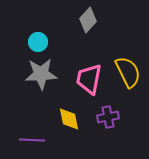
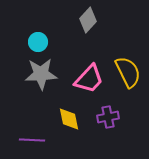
pink trapezoid: rotated 148 degrees counterclockwise
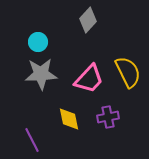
purple line: rotated 60 degrees clockwise
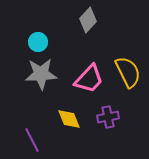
yellow diamond: rotated 10 degrees counterclockwise
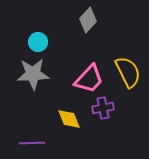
gray star: moved 8 px left
purple cross: moved 5 px left, 9 px up
purple line: moved 3 px down; rotated 65 degrees counterclockwise
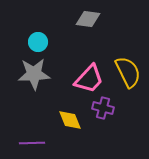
gray diamond: moved 1 px up; rotated 55 degrees clockwise
gray star: moved 1 px right
purple cross: rotated 25 degrees clockwise
yellow diamond: moved 1 px right, 1 px down
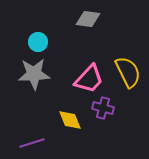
purple line: rotated 15 degrees counterclockwise
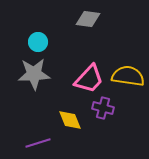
yellow semicircle: moved 4 px down; rotated 56 degrees counterclockwise
purple line: moved 6 px right
